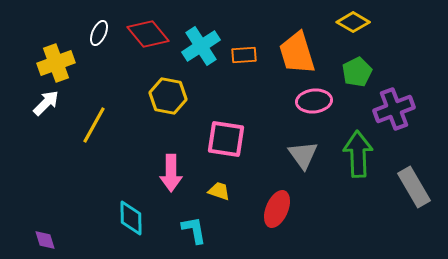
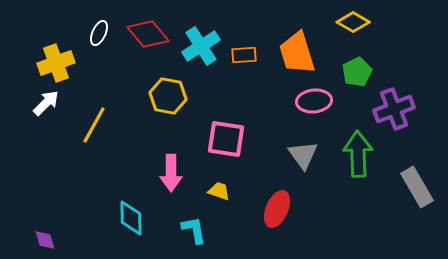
gray rectangle: moved 3 px right
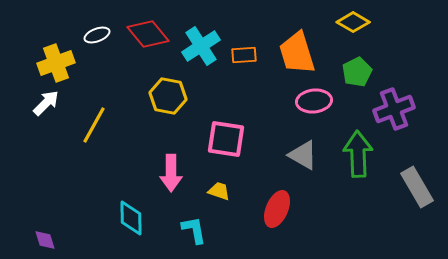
white ellipse: moved 2 px left, 2 px down; rotated 45 degrees clockwise
gray triangle: rotated 24 degrees counterclockwise
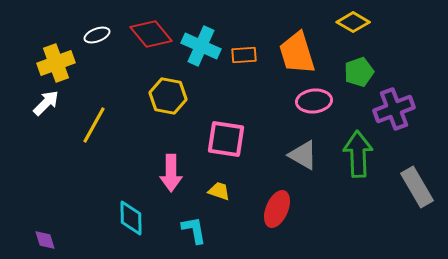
red diamond: moved 3 px right
cyan cross: rotated 33 degrees counterclockwise
green pentagon: moved 2 px right; rotated 8 degrees clockwise
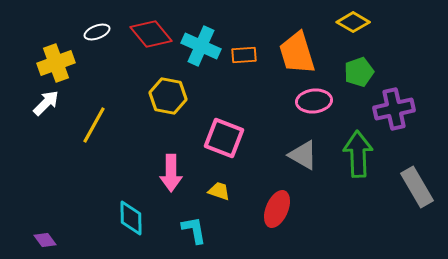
white ellipse: moved 3 px up
purple cross: rotated 9 degrees clockwise
pink square: moved 2 px left, 1 px up; rotated 12 degrees clockwise
purple diamond: rotated 20 degrees counterclockwise
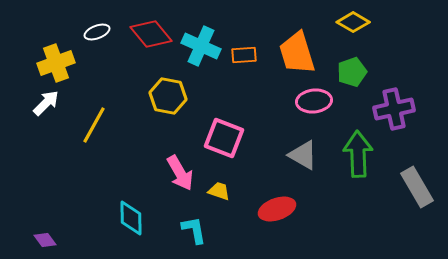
green pentagon: moved 7 px left
pink arrow: moved 9 px right; rotated 30 degrees counterclockwise
red ellipse: rotated 48 degrees clockwise
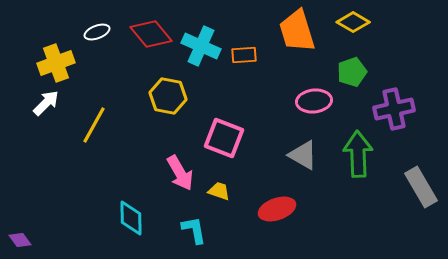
orange trapezoid: moved 22 px up
gray rectangle: moved 4 px right
purple diamond: moved 25 px left
